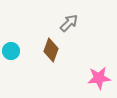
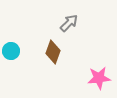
brown diamond: moved 2 px right, 2 px down
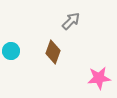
gray arrow: moved 2 px right, 2 px up
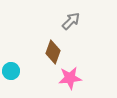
cyan circle: moved 20 px down
pink star: moved 29 px left
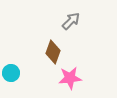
cyan circle: moved 2 px down
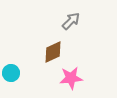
brown diamond: rotated 45 degrees clockwise
pink star: moved 1 px right
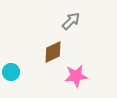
cyan circle: moved 1 px up
pink star: moved 5 px right, 2 px up
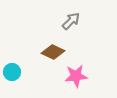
brown diamond: rotated 50 degrees clockwise
cyan circle: moved 1 px right
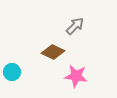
gray arrow: moved 4 px right, 5 px down
pink star: rotated 15 degrees clockwise
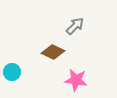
pink star: moved 4 px down
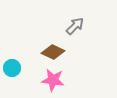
cyan circle: moved 4 px up
pink star: moved 23 px left
